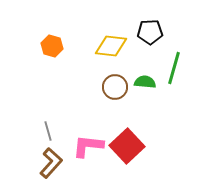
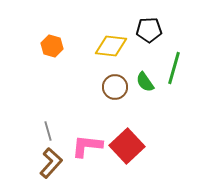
black pentagon: moved 1 px left, 2 px up
green semicircle: rotated 130 degrees counterclockwise
pink L-shape: moved 1 px left
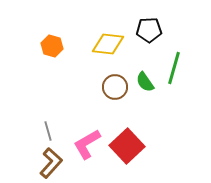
yellow diamond: moved 3 px left, 2 px up
pink L-shape: moved 2 px up; rotated 36 degrees counterclockwise
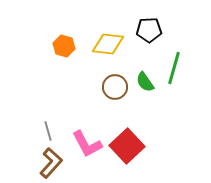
orange hexagon: moved 12 px right
pink L-shape: rotated 88 degrees counterclockwise
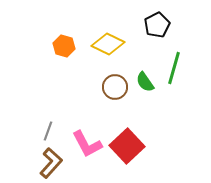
black pentagon: moved 8 px right, 5 px up; rotated 25 degrees counterclockwise
yellow diamond: rotated 20 degrees clockwise
gray line: rotated 36 degrees clockwise
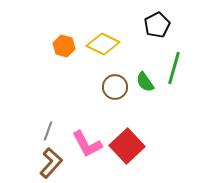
yellow diamond: moved 5 px left
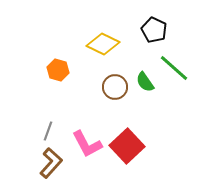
black pentagon: moved 3 px left, 5 px down; rotated 20 degrees counterclockwise
orange hexagon: moved 6 px left, 24 px down
green line: rotated 64 degrees counterclockwise
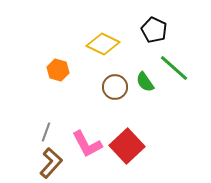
gray line: moved 2 px left, 1 px down
